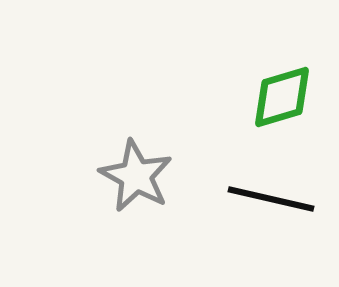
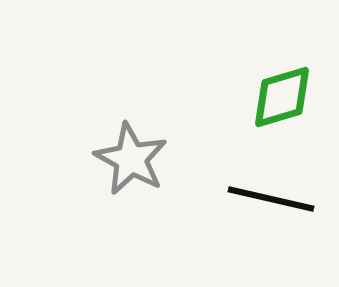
gray star: moved 5 px left, 17 px up
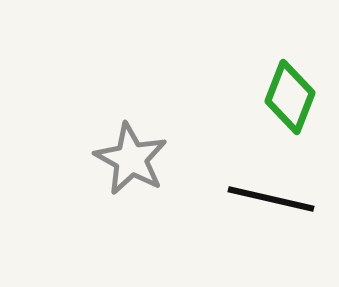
green diamond: moved 8 px right; rotated 52 degrees counterclockwise
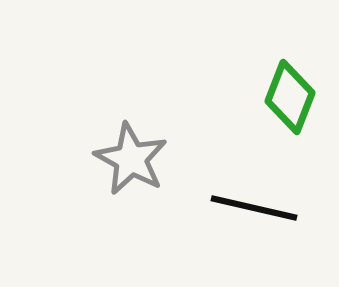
black line: moved 17 px left, 9 px down
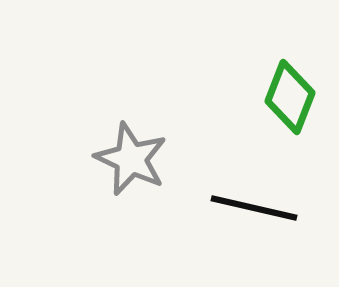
gray star: rotated 4 degrees counterclockwise
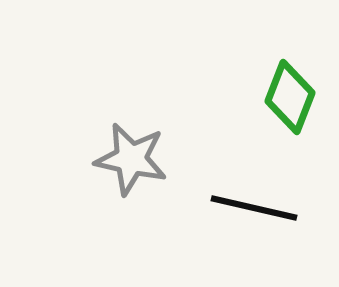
gray star: rotated 12 degrees counterclockwise
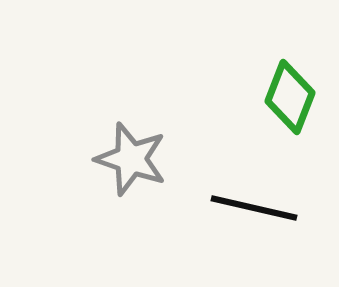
gray star: rotated 6 degrees clockwise
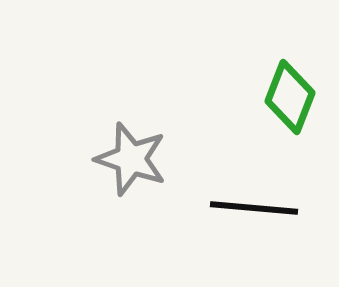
black line: rotated 8 degrees counterclockwise
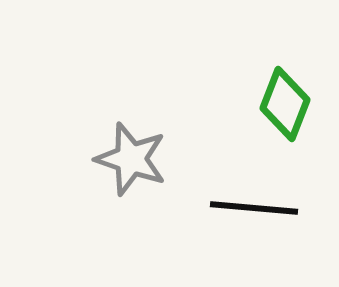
green diamond: moved 5 px left, 7 px down
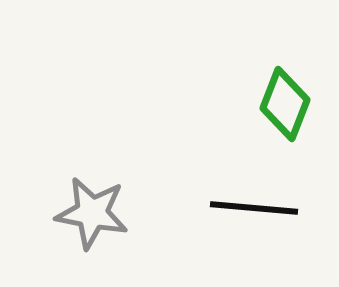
gray star: moved 39 px left, 54 px down; rotated 8 degrees counterclockwise
